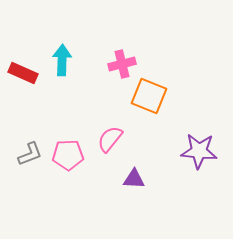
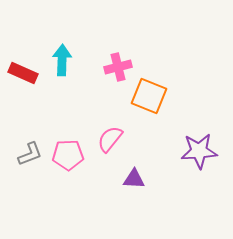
pink cross: moved 4 px left, 3 px down
purple star: rotated 9 degrees counterclockwise
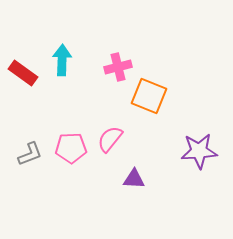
red rectangle: rotated 12 degrees clockwise
pink pentagon: moved 3 px right, 7 px up
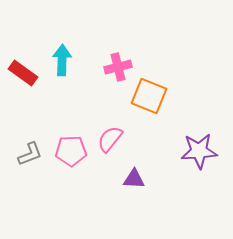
pink pentagon: moved 3 px down
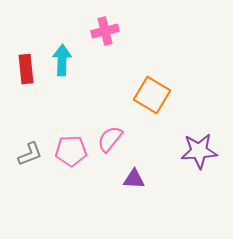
pink cross: moved 13 px left, 36 px up
red rectangle: moved 3 px right, 4 px up; rotated 48 degrees clockwise
orange square: moved 3 px right, 1 px up; rotated 9 degrees clockwise
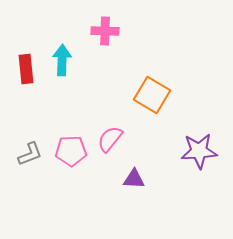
pink cross: rotated 16 degrees clockwise
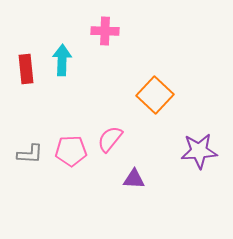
orange square: moved 3 px right; rotated 12 degrees clockwise
gray L-shape: rotated 24 degrees clockwise
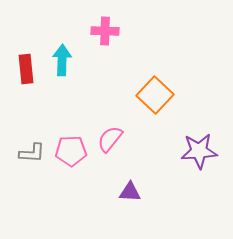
gray L-shape: moved 2 px right, 1 px up
purple triangle: moved 4 px left, 13 px down
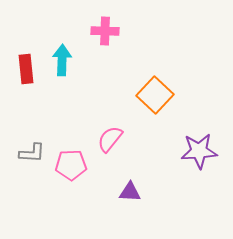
pink pentagon: moved 14 px down
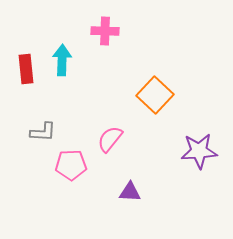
gray L-shape: moved 11 px right, 21 px up
